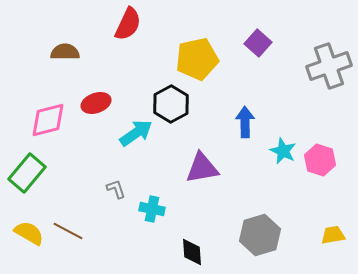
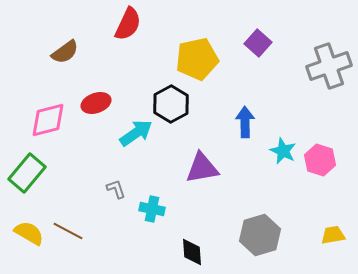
brown semicircle: rotated 144 degrees clockwise
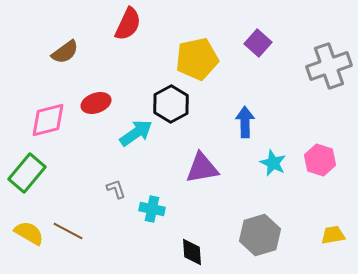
cyan star: moved 10 px left, 12 px down
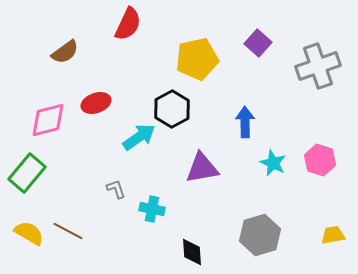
gray cross: moved 11 px left
black hexagon: moved 1 px right, 5 px down
cyan arrow: moved 3 px right, 4 px down
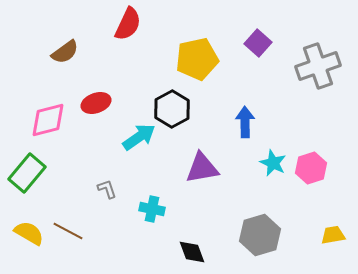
pink hexagon: moved 9 px left, 8 px down; rotated 24 degrees clockwise
gray L-shape: moved 9 px left
black diamond: rotated 16 degrees counterclockwise
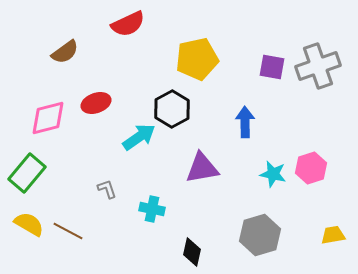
red semicircle: rotated 40 degrees clockwise
purple square: moved 14 px right, 24 px down; rotated 32 degrees counterclockwise
pink diamond: moved 2 px up
cyan star: moved 11 px down; rotated 12 degrees counterclockwise
yellow semicircle: moved 9 px up
black diamond: rotated 32 degrees clockwise
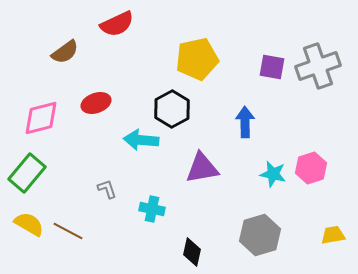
red semicircle: moved 11 px left
pink diamond: moved 7 px left
cyan arrow: moved 2 px right, 3 px down; rotated 140 degrees counterclockwise
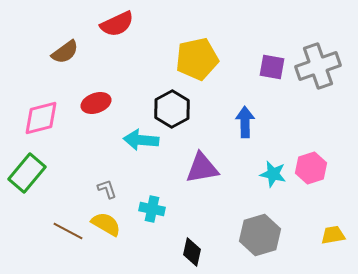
yellow semicircle: moved 77 px right
